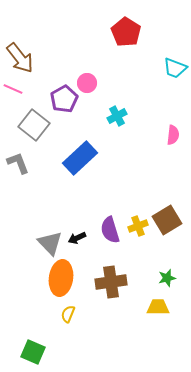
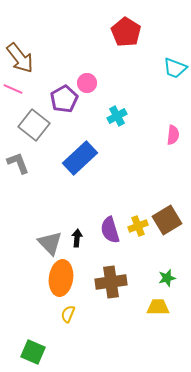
black arrow: rotated 120 degrees clockwise
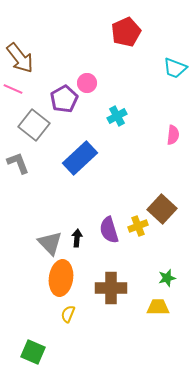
red pentagon: rotated 16 degrees clockwise
brown square: moved 5 px left, 11 px up; rotated 16 degrees counterclockwise
purple semicircle: moved 1 px left
brown cross: moved 6 px down; rotated 8 degrees clockwise
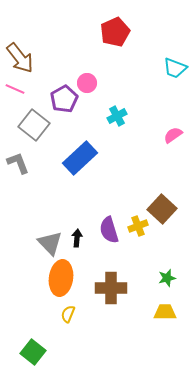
red pentagon: moved 11 px left
pink line: moved 2 px right
pink semicircle: rotated 132 degrees counterclockwise
yellow trapezoid: moved 7 px right, 5 px down
green square: rotated 15 degrees clockwise
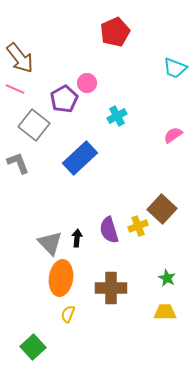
green star: rotated 30 degrees counterclockwise
green square: moved 5 px up; rotated 10 degrees clockwise
